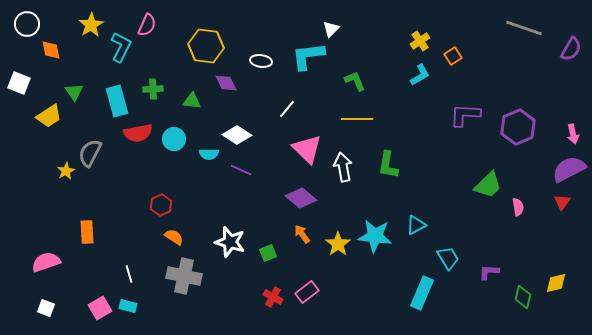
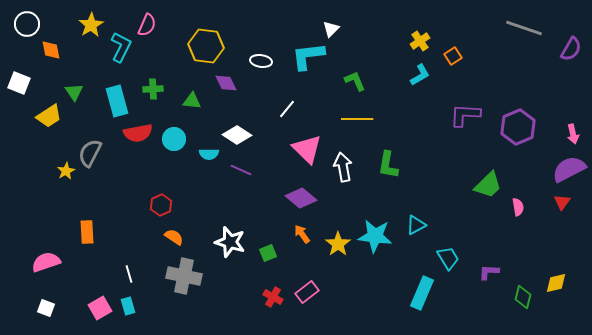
cyan rectangle at (128, 306): rotated 60 degrees clockwise
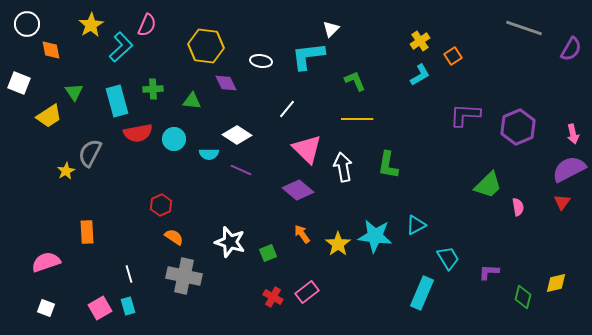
cyan L-shape at (121, 47): rotated 20 degrees clockwise
purple diamond at (301, 198): moved 3 px left, 8 px up
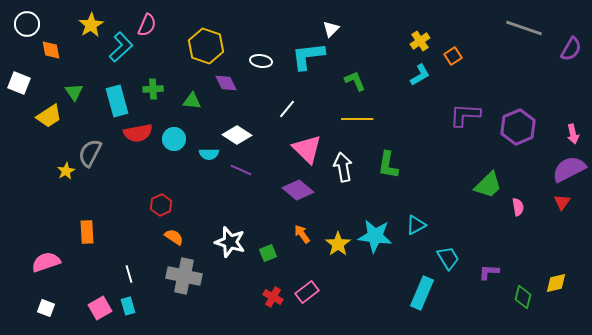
yellow hexagon at (206, 46): rotated 12 degrees clockwise
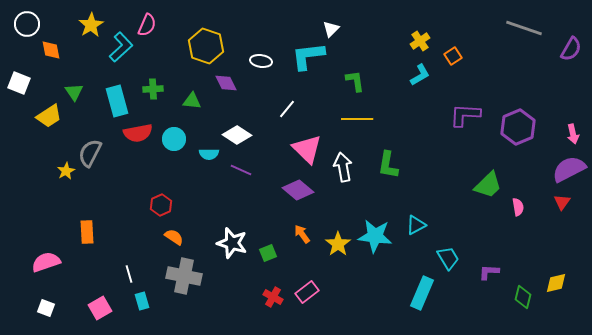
green L-shape at (355, 81): rotated 15 degrees clockwise
white star at (230, 242): moved 2 px right, 1 px down
cyan rectangle at (128, 306): moved 14 px right, 5 px up
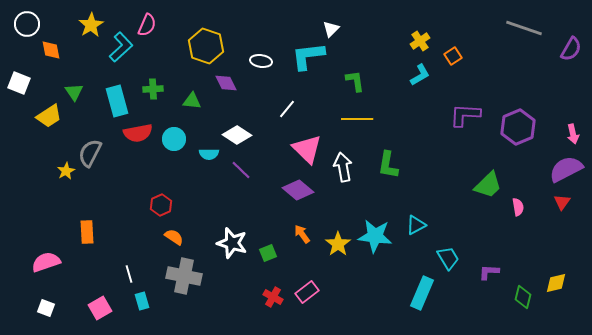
purple semicircle at (569, 169): moved 3 px left
purple line at (241, 170): rotated 20 degrees clockwise
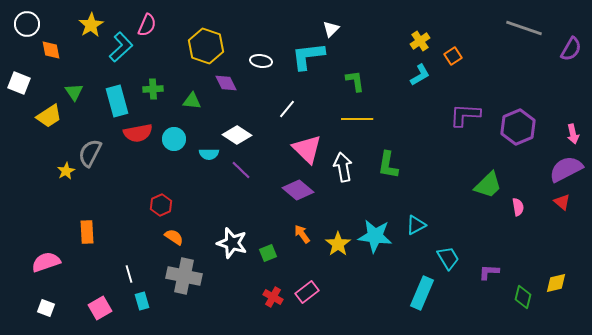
red triangle at (562, 202): rotated 24 degrees counterclockwise
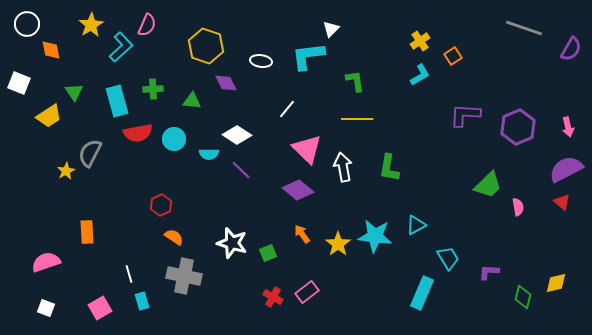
pink arrow at (573, 134): moved 5 px left, 7 px up
green L-shape at (388, 165): moved 1 px right, 3 px down
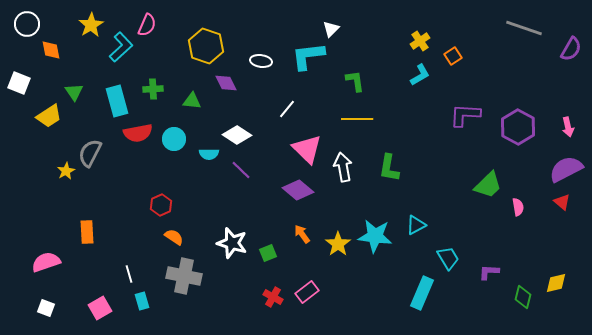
purple hexagon at (518, 127): rotated 8 degrees counterclockwise
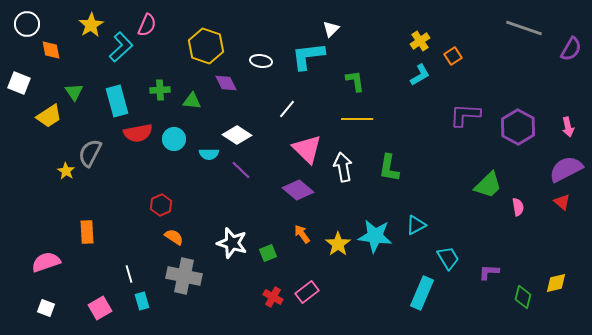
green cross at (153, 89): moved 7 px right, 1 px down
yellow star at (66, 171): rotated 12 degrees counterclockwise
